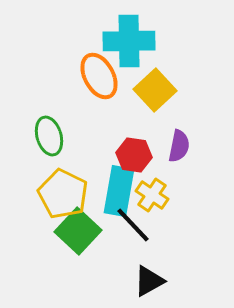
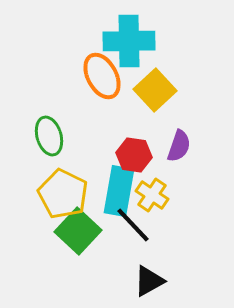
orange ellipse: moved 3 px right
purple semicircle: rotated 8 degrees clockwise
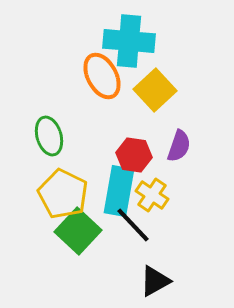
cyan cross: rotated 6 degrees clockwise
black triangle: moved 6 px right
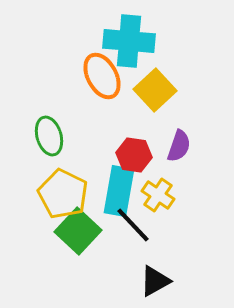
yellow cross: moved 6 px right
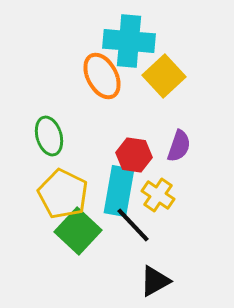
yellow square: moved 9 px right, 14 px up
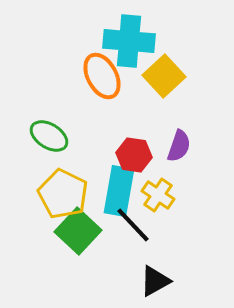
green ellipse: rotated 42 degrees counterclockwise
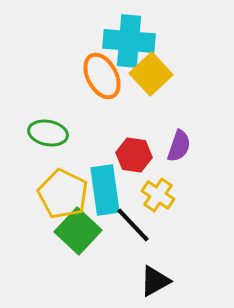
yellow square: moved 13 px left, 2 px up
green ellipse: moved 1 px left, 3 px up; rotated 21 degrees counterclockwise
cyan rectangle: moved 14 px left, 1 px up; rotated 18 degrees counterclockwise
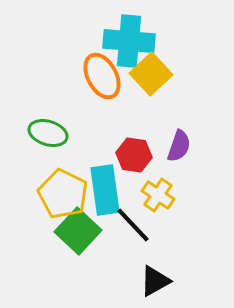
green ellipse: rotated 6 degrees clockwise
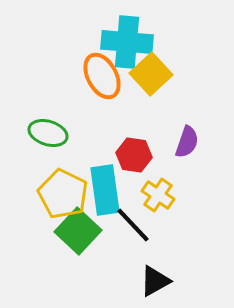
cyan cross: moved 2 px left, 1 px down
purple semicircle: moved 8 px right, 4 px up
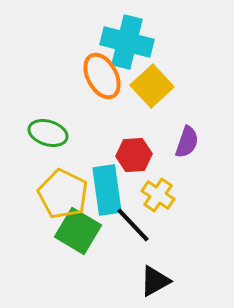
cyan cross: rotated 9 degrees clockwise
yellow square: moved 1 px right, 12 px down
red hexagon: rotated 12 degrees counterclockwise
cyan rectangle: moved 2 px right
green square: rotated 12 degrees counterclockwise
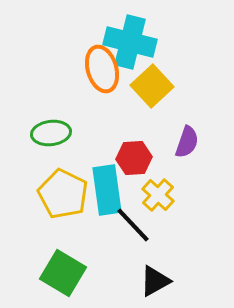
cyan cross: moved 3 px right
orange ellipse: moved 7 px up; rotated 12 degrees clockwise
green ellipse: moved 3 px right; rotated 24 degrees counterclockwise
red hexagon: moved 3 px down
yellow cross: rotated 8 degrees clockwise
green square: moved 15 px left, 42 px down
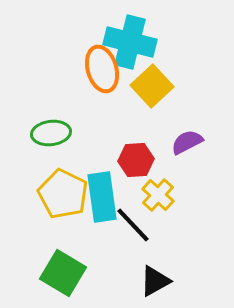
purple semicircle: rotated 136 degrees counterclockwise
red hexagon: moved 2 px right, 2 px down
cyan rectangle: moved 5 px left, 7 px down
